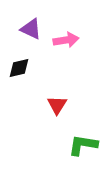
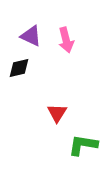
purple triangle: moved 7 px down
pink arrow: rotated 85 degrees clockwise
red triangle: moved 8 px down
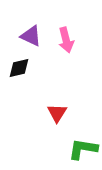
green L-shape: moved 4 px down
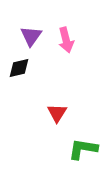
purple triangle: rotated 40 degrees clockwise
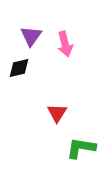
pink arrow: moved 1 px left, 4 px down
green L-shape: moved 2 px left, 1 px up
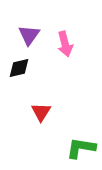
purple triangle: moved 2 px left, 1 px up
red triangle: moved 16 px left, 1 px up
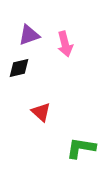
purple triangle: rotated 35 degrees clockwise
red triangle: rotated 20 degrees counterclockwise
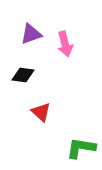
purple triangle: moved 2 px right, 1 px up
black diamond: moved 4 px right, 7 px down; rotated 20 degrees clockwise
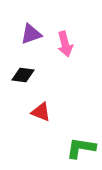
red triangle: rotated 20 degrees counterclockwise
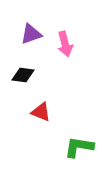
green L-shape: moved 2 px left, 1 px up
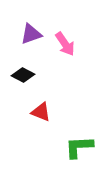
pink arrow: rotated 20 degrees counterclockwise
black diamond: rotated 20 degrees clockwise
green L-shape: rotated 12 degrees counterclockwise
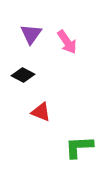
purple triangle: rotated 35 degrees counterclockwise
pink arrow: moved 2 px right, 2 px up
